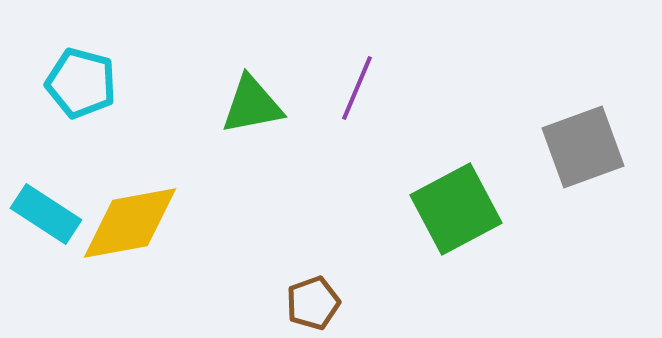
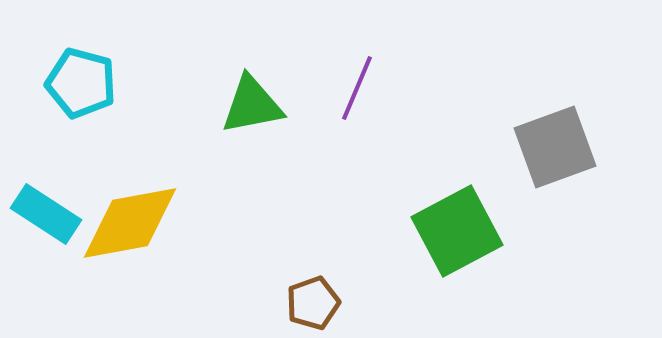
gray square: moved 28 px left
green square: moved 1 px right, 22 px down
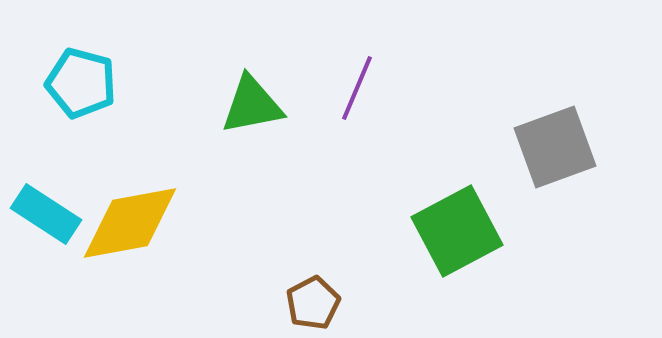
brown pentagon: rotated 8 degrees counterclockwise
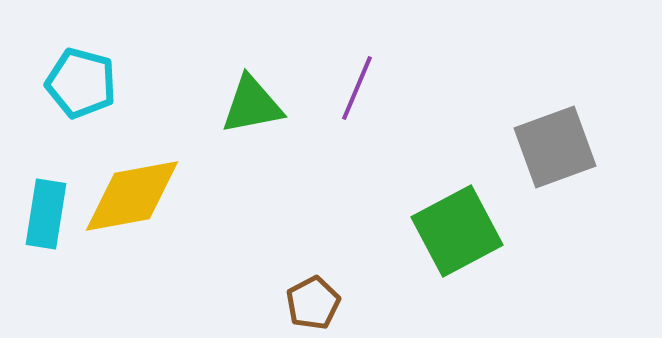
cyan rectangle: rotated 66 degrees clockwise
yellow diamond: moved 2 px right, 27 px up
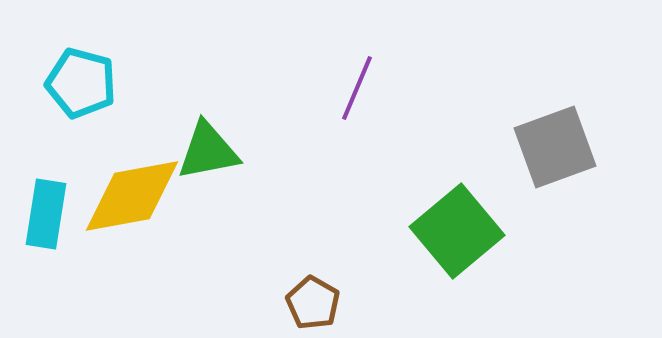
green triangle: moved 44 px left, 46 px down
green square: rotated 12 degrees counterclockwise
brown pentagon: rotated 14 degrees counterclockwise
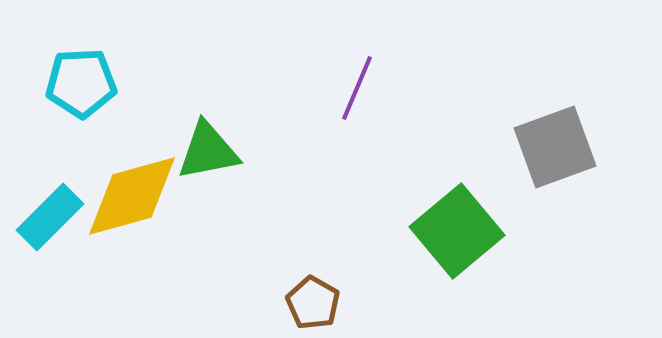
cyan pentagon: rotated 18 degrees counterclockwise
yellow diamond: rotated 5 degrees counterclockwise
cyan rectangle: moved 4 px right, 3 px down; rotated 36 degrees clockwise
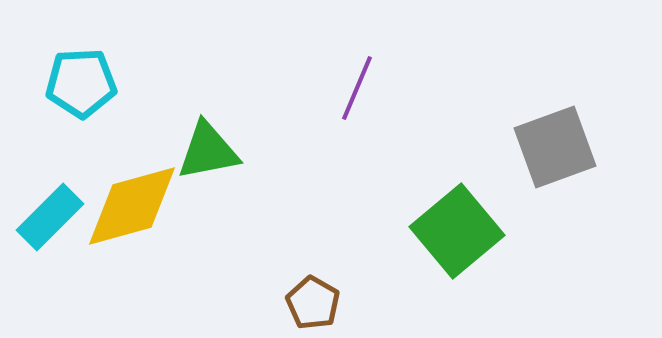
yellow diamond: moved 10 px down
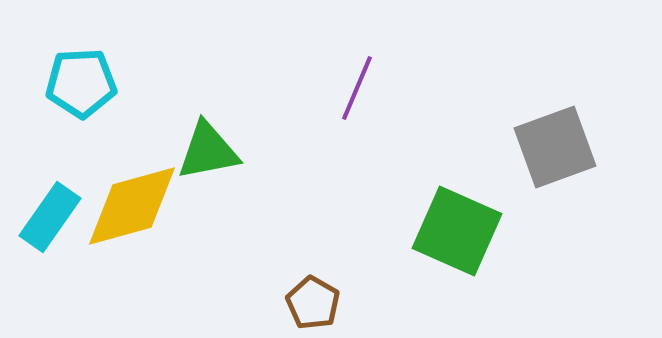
cyan rectangle: rotated 10 degrees counterclockwise
green square: rotated 26 degrees counterclockwise
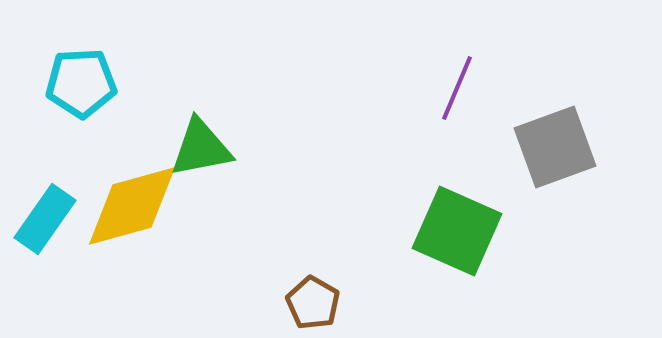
purple line: moved 100 px right
green triangle: moved 7 px left, 3 px up
cyan rectangle: moved 5 px left, 2 px down
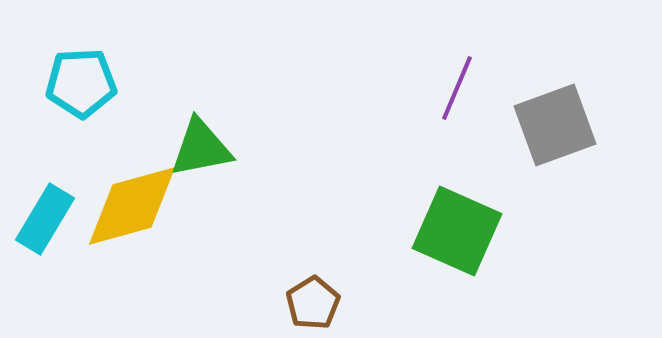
gray square: moved 22 px up
cyan rectangle: rotated 4 degrees counterclockwise
brown pentagon: rotated 10 degrees clockwise
